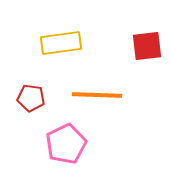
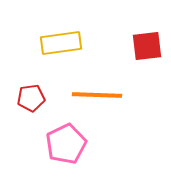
red pentagon: rotated 16 degrees counterclockwise
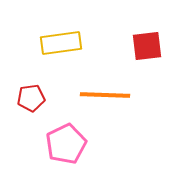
orange line: moved 8 px right
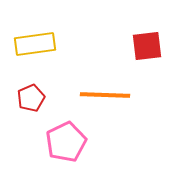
yellow rectangle: moved 26 px left, 1 px down
red pentagon: rotated 16 degrees counterclockwise
pink pentagon: moved 2 px up
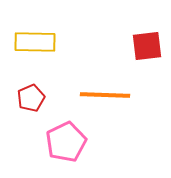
yellow rectangle: moved 2 px up; rotated 9 degrees clockwise
